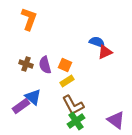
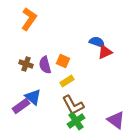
orange L-shape: rotated 15 degrees clockwise
orange square: moved 2 px left, 4 px up
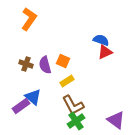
blue semicircle: moved 4 px right, 2 px up
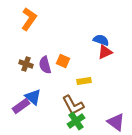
yellow rectangle: moved 17 px right; rotated 24 degrees clockwise
purple triangle: moved 2 px down
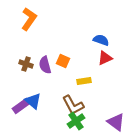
red triangle: moved 6 px down
blue triangle: moved 4 px down
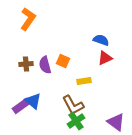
orange L-shape: moved 1 px left
brown cross: rotated 24 degrees counterclockwise
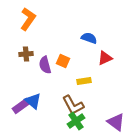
blue semicircle: moved 12 px left, 2 px up
brown cross: moved 10 px up
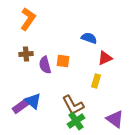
orange square: rotated 16 degrees counterclockwise
yellow rectangle: moved 12 px right; rotated 64 degrees counterclockwise
purple triangle: moved 1 px left, 3 px up
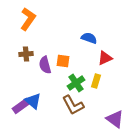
green cross: moved 38 px up
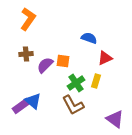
purple semicircle: rotated 60 degrees clockwise
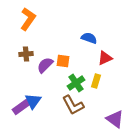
blue triangle: rotated 24 degrees clockwise
purple rectangle: moved 1 px down
